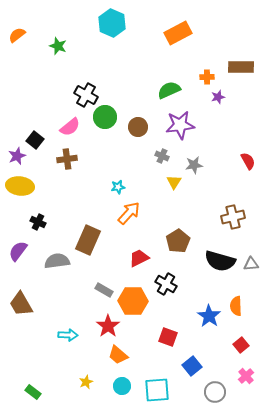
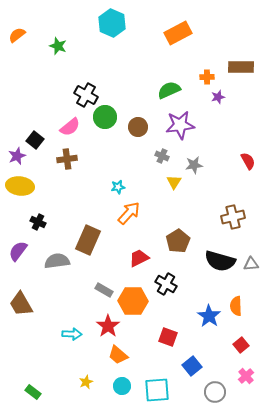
cyan arrow at (68, 335): moved 4 px right, 1 px up
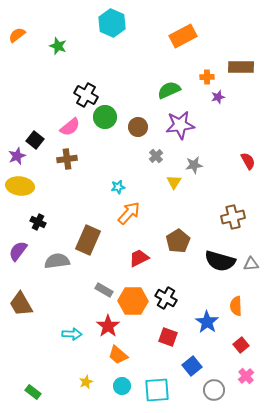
orange rectangle at (178, 33): moved 5 px right, 3 px down
gray cross at (162, 156): moved 6 px left; rotated 24 degrees clockwise
black cross at (166, 284): moved 14 px down
blue star at (209, 316): moved 2 px left, 6 px down
gray circle at (215, 392): moved 1 px left, 2 px up
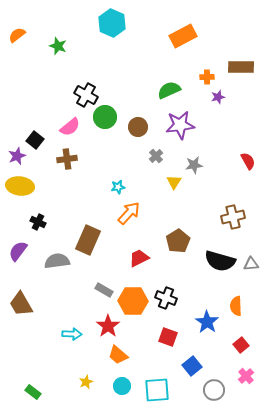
black cross at (166, 298): rotated 10 degrees counterclockwise
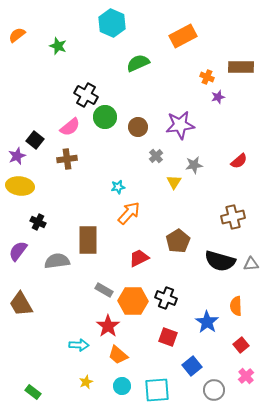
orange cross at (207, 77): rotated 24 degrees clockwise
green semicircle at (169, 90): moved 31 px left, 27 px up
red semicircle at (248, 161): moved 9 px left; rotated 78 degrees clockwise
brown rectangle at (88, 240): rotated 24 degrees counterclockwise
cyan arrow at (72, 334): moved 7 px right, 11 px down
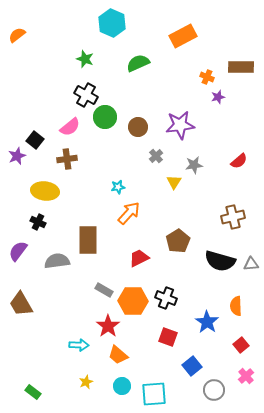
green star at (58, 46): moved 27 px right, 13 px down
yellow ellipse at (20, 186): moved 25 px right, 5 px down
cyan square at (157, 390): moved 3 px left, 4 px down
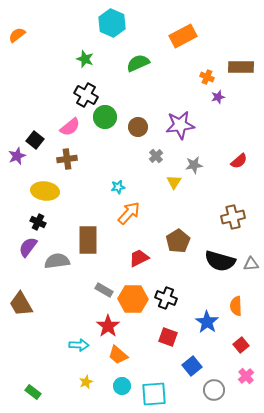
purple semicircle at (18, 251): moved 10 px right, 4 px up
orange hexagon at (133, 301): moved 2 px up
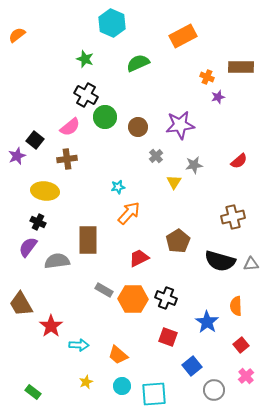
red star at (108, 326): moved 57 px left
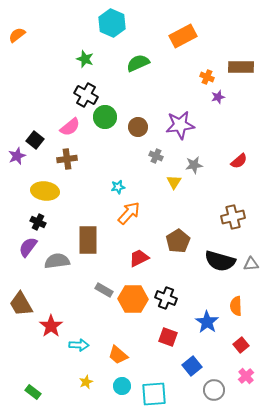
gray cross at (156, 156): rotated 24 degrees counterclockwise
